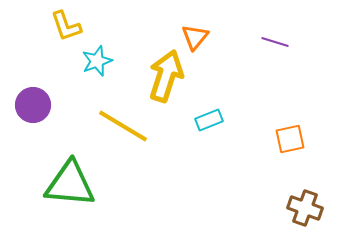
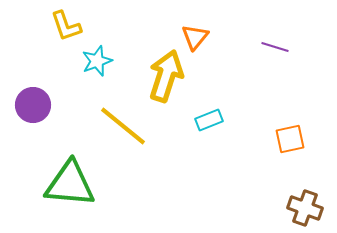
purple line: moved 5 px down
yellow line: rotated 8 degrees clockwise
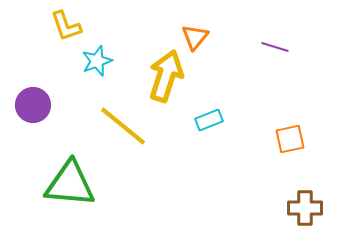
brown cross: rotated 20 degrees counterclockwise
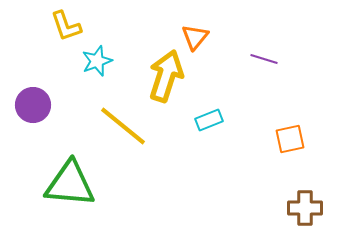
purple line: moved 11 px left, 12 px down
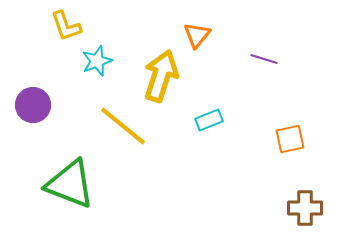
orange triangle: moved 2 px right, 2 px up
yellow arrow: moved 5 px left
green triangle: rotated 16 degrees clockwise
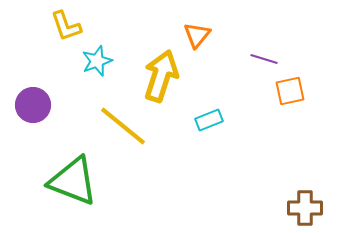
orange square: moved 48 px up
green triangle: moved 3 px right, 3 px up
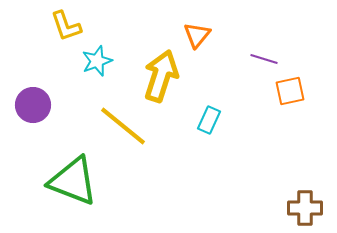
cyan rectangle: rotated 44 degrees counterclockwise
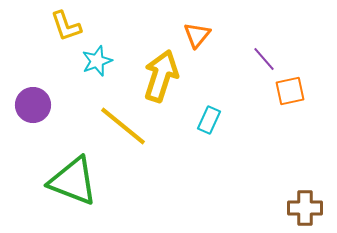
purple line: rotated 32 degrees clockwise
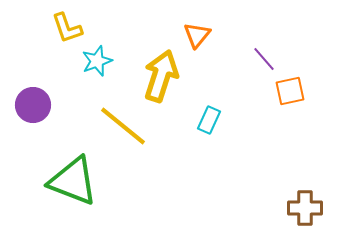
yellow L-shape: moved 1 px right, 2 px down
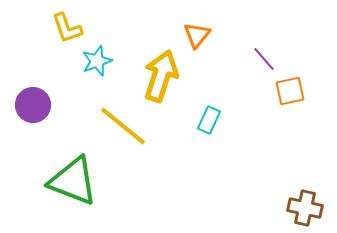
brown cross: rotated 12 degrees clockwise
